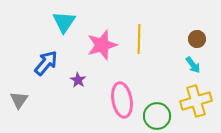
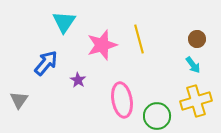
yellow line: rotated 16 degrees counterclockwise
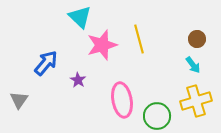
cyan triangle: moved 16 px right, 5 px up; rotated 20 degrees counterclockwise
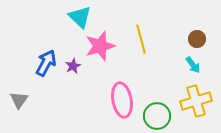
yellow line: moved 2 px right
pink star: moved 2 px left, 1 px down
blue arrow: rotated 12 degrees counterclockwise
purple star: moved 5 px left, 14 px up; rotated 14 degrees clockwise
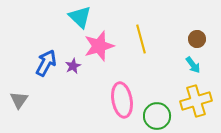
pink star: moved 1 px left
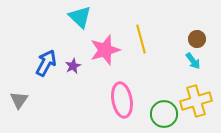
pink star: moved 6 px right, 4 px down
cyan arrow: moved 4 px up
green circle: moved 7 px right, 2 px up
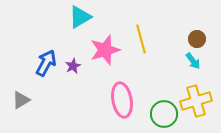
cyan triangle: rotated 45 degrees clockwise
gray triangle: moved 2 px right; rotated 24 degrees clockwise
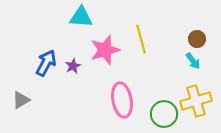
cyan triangle: moved 1 px right; rotated 35 degrees clockwise
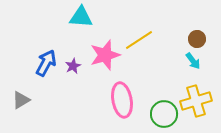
yellow line: moved 2 px left, 1 px down; rotated 72 degrees clockwise
pink star: moved 5 px down
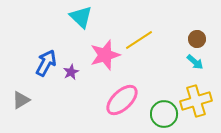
cyan triangle: rotated 40 degrees clockwise
cyan arrow: moved 2 px right, 1 px down; rotated 12 degrees counterclockwise
purple star: moved 2 px left, 6 px down
pink ellipse: rotated 56 degrees clockwise
